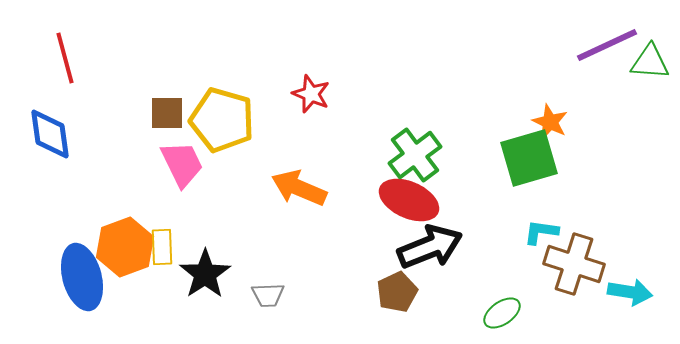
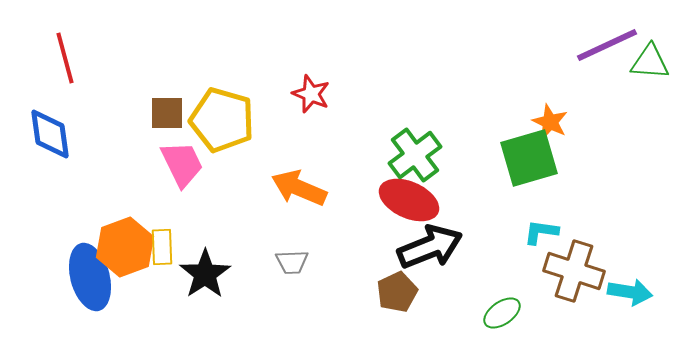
brown cross: moved 7 px down
blue ellipse: moved 8 px right
gray trapezoid: moved 24 px right, 33 px up
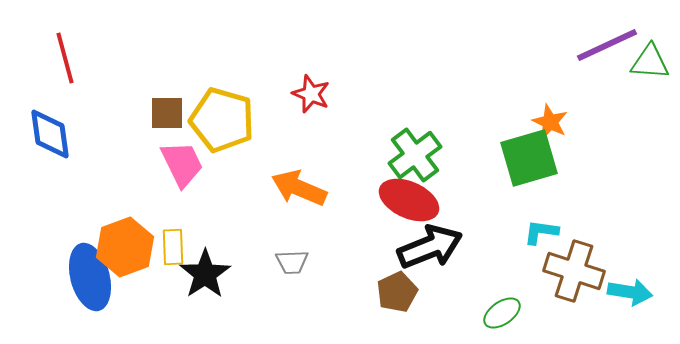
yellow rectangle: moved 11 px right
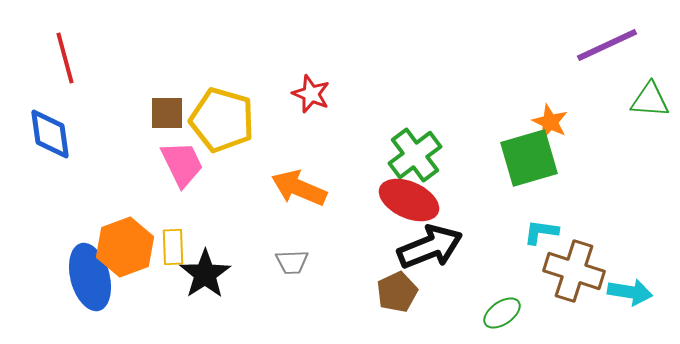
green triangle: moved 38 px down
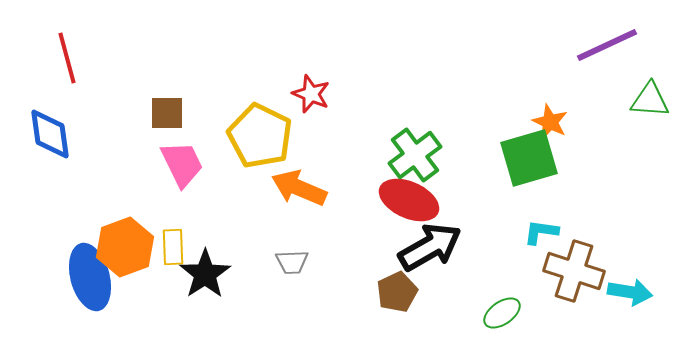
red line: moved 2 px right
yellow pentagon: moved 38 px right, 16 px down; rotated 10 degrees clockwise
black arrow: rotated 8 degrees counterclockwise
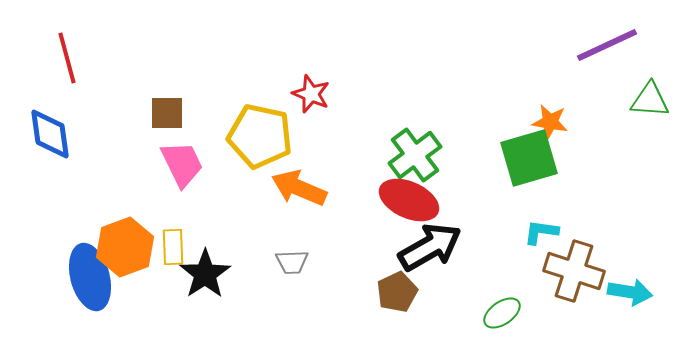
orange star: rotated 15 degrees counterclockwise
yellow pentagon: rotated 14 degrees counterclockwise
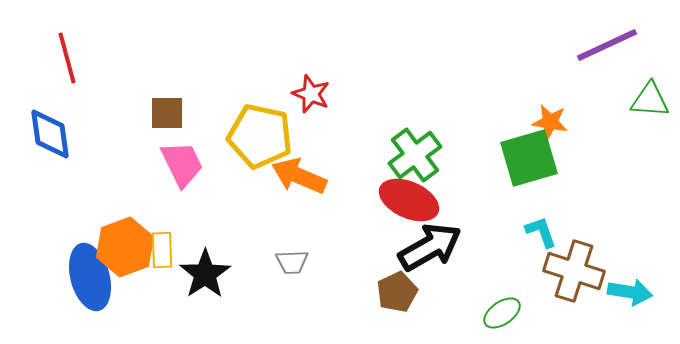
orange arrow: moved 12 px up
cyan L-shape: rotated 63 degrees clockwise
yellow rectangle: moved 11 px left, 3 px down
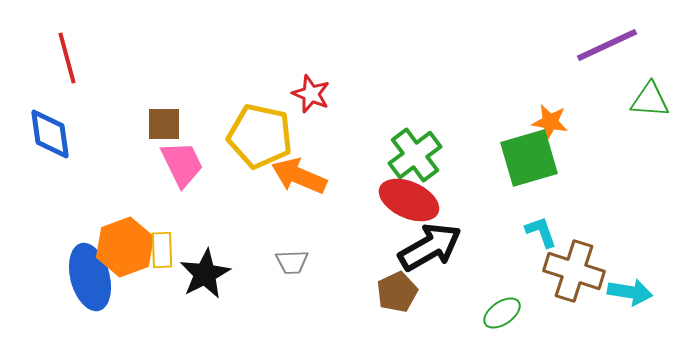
brown square: moved 3 px left, 11 px down
black star: rotated 6 degrees clockwise
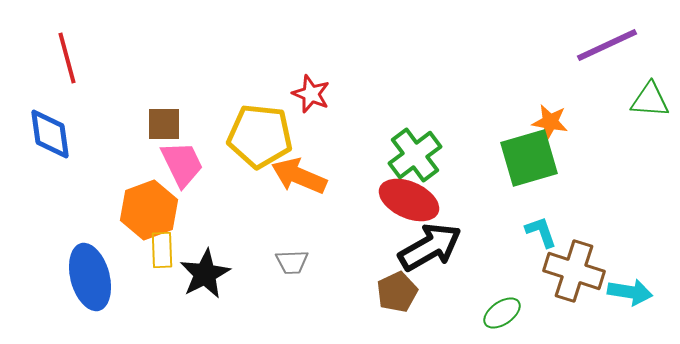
yellow pentagon: rotated 6 degrees counterclockwise
orange hexagon: moved 24 px right, 37 px up
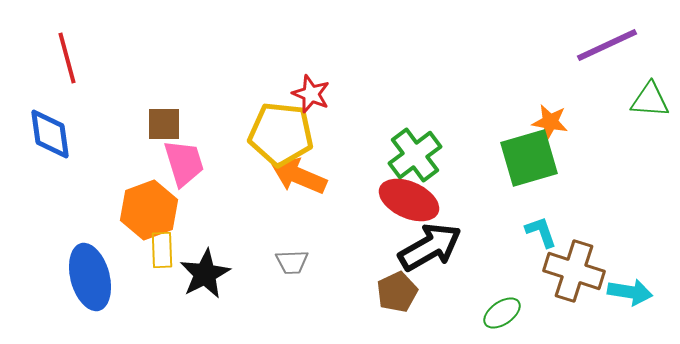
yellow pentagon: moved 21 px right, 2 px up
pink trapezoid: moved 2 px right, 1 px up; rotated 9 degrees clockwise
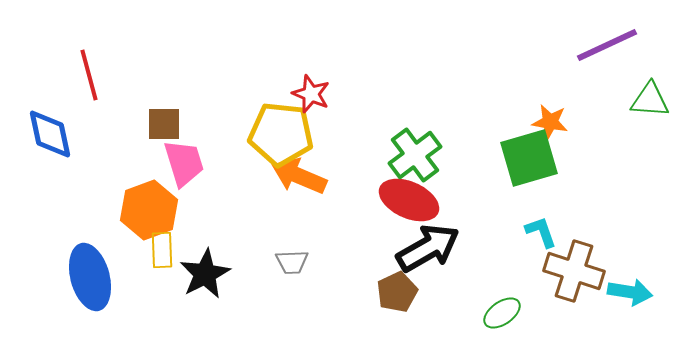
red line: moved 22 px right, 17 px down
blue diamond: rotated 4 degrees counterclockwise
black arrow: moved 2 px left, 1 px down
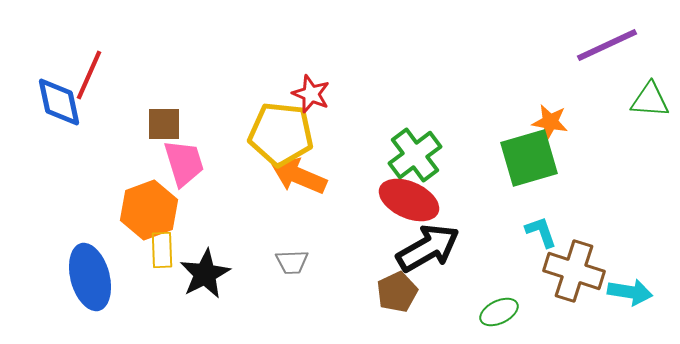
red line: rotated 39 degrees clockwise
blue diamond: moved 9 px right, 32 px up
green ellipse: moved 3 px left, 1 px up; rotated 9 degrees clockwise
